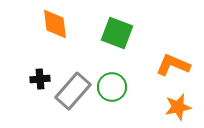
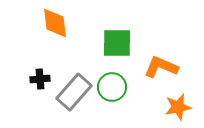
orange diamond: moved 1 px up
green square: moved 10 px down; rotated 20 degrees counterclockwise
orange L-shape: moved 12 px left, 2 px down
gray rectangle: moved 1 px right, 1 px down
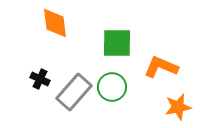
black cross: rotated 30 degrees clockwise
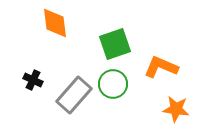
green square: moved 2 px left, 1 px down; rotated 20 degrees counterclockwise
black cross: moved 7 px left, 1 px down
green circle: moved 1 px right, 3 px up
gray rectangle: moved 3 px down
orange star: moved 2 px left, 2 px down; rotated 20 degrees clockwise
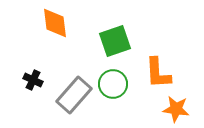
green square: moved 3 px up
orange L-shape: moved 3 px left, 6 px down; rotated 116 degrees counterclockwise
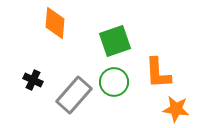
orange diamond: rotated 12 degrees clockwise
green circle: moved 1 px right, 2 px up
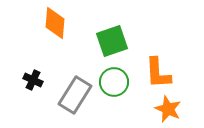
green square: moved 3 px left
gray rectangle: moved 1 px right; rotated 9 degrees counterclockwise
orange star: moved 8 px left; rotated 16 degrees clockwise
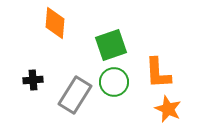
green square: moved 1 px left, 4 px down
black cross: rotated 30 degrees counterclockwise
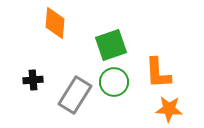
orange star: moved 1 px right; rotated 20 degrees counterclockwise
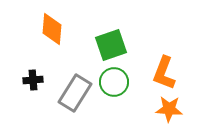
orange diamond: moved 3 px left, 6 px down
orange L-shape: moved 6 px right; rotated 24 degrees clockwise
gray rectangle: moved 2 px up
